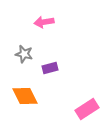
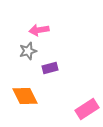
pink arrow: moved 5 px left, 8 px down
gray star: moved 4 px right, 3 px up; rotated 30 degrees counterclockwise
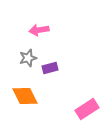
gray star: moved 7 px down
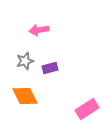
gray star: moved 3 px left, 3 px down
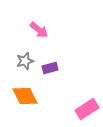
pink arrow: rotated 132 degrees counterclockwise
